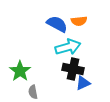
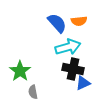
blue semicircle: moved 1 px up; rotated 20 degrees clockwise
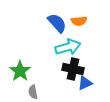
blue triangle: moved 2 px right
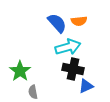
blue triangle: moved 1 px right, 3 px down
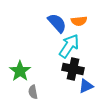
cyan arrow: moved 1 px right, 1 px up; rotated 40 degrees counterclockwise
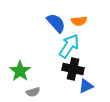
blue semicircle: moved 1 px left
gray semicircle: rotated 96 degrees counterclockwise
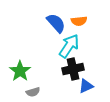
black cross: rotated 25 degrees counterclockwise
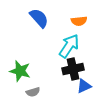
blue semicircle: moved 17 px left, 5 px up
green star: rotated 20 degrees counterclockwise
blue triangle: moved 2 px left
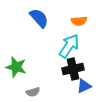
green star: moved 4 px left, 4 px up
